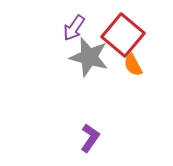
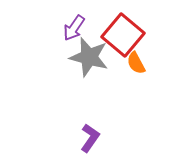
orange semicircle: moved 3 px right, 2 px up
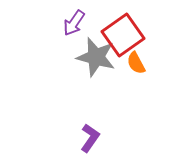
purple arrow: moved 5 px up
red square: rotated 15 degrees clockwise
gray star: moved 7 px right
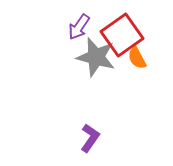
purple arrow: moved 5 px right, 4 px down
red square: moved 1 px left
orange semicircle: moved 1 px right, 5 px up
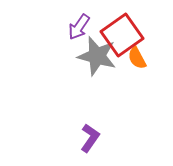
gray star: moved 1 px right, 1 px up
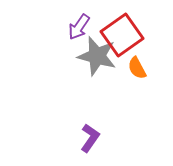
orange semicircle: moved 10 px down
